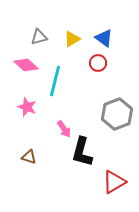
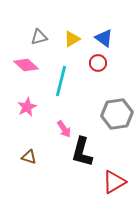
cyan line: moved 6 px right
pink star: rotated 24 degrees clockwise
gray hexagon: rotated 12 degrees clockwise
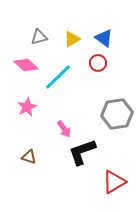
cyan line: moved 3 px left, 4 px up; rotated 32 degrees clockwise
black L-shape: rotated 56 degrees clockwise
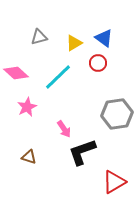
yellow triangle: moved 2 px right, 4 px down
pink diamond: moved 10 px left, 8 px down
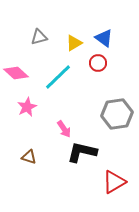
black L-shape: rotated 32 degrees clockwise
